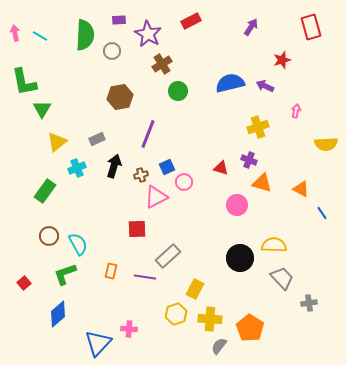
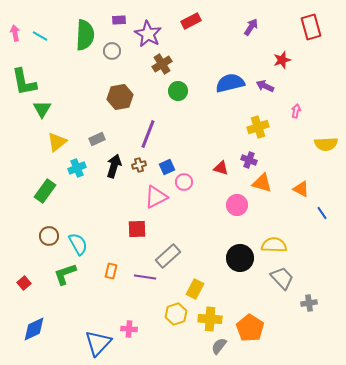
brown cross at (141, 175): moved 2 px left, 10 px up
blue diamond at (58, 314): moved 24 px left, 15 px down; rotated 16 degrees clockwise
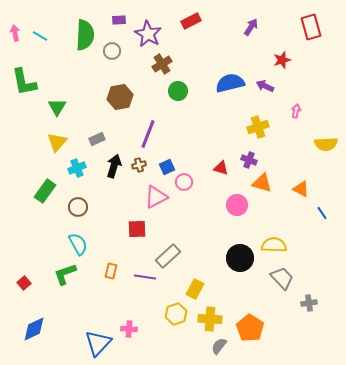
green triangle at (42, 109): moved 15 px right, 2 px up
yellow triangle at (57, 142): rotated 10 degrees counterclockwise
brown circle at (49, 236): moved 29 px right, 29 px up
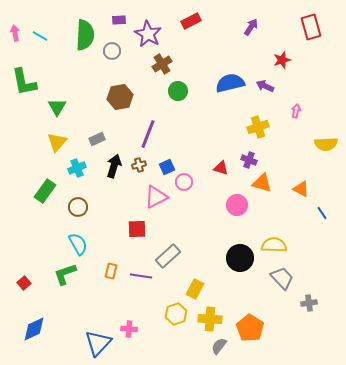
purple line at (145, 277): moved 4 px left, 1 px up
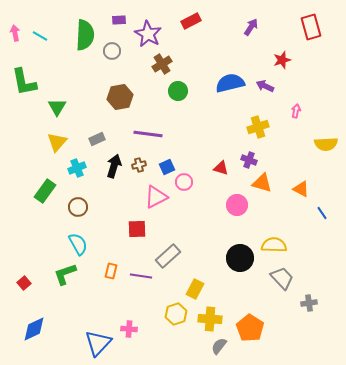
purple line at (148, 134): rotated 76 degrees clockwise
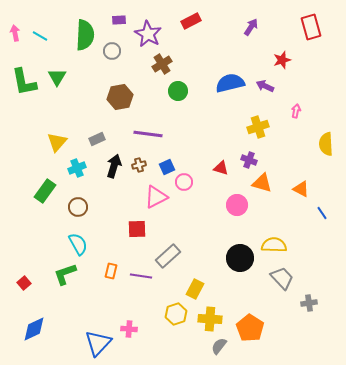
green triangle at (57, 107): moved 30 px up
yellow semicircle at (326, 144): rotated 90 degrees clockwise
